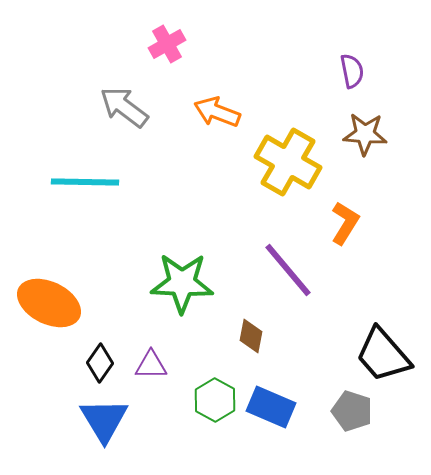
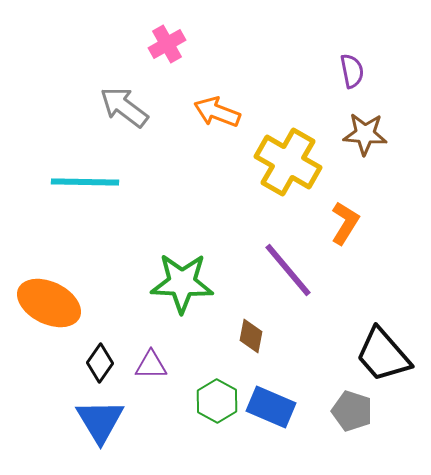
green hexagon: moved 2 px right, 1 px down
blue triangle: moved 4 px left, 1 px down
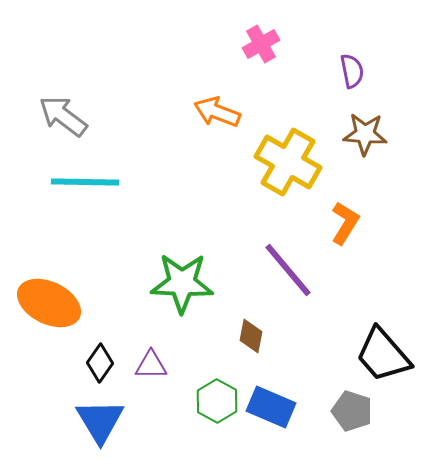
pink cross: moved 94 px right
gray arrow: moved 61 px left, 9 px down
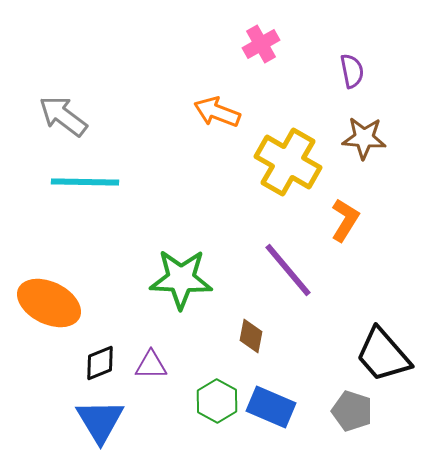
brown star: moved 1 px left, 4 px down
orange L-shape: moved 3 px up
green star: moved 1 px left, 4 px up
black diamond: rotated 33 degrees clockwise
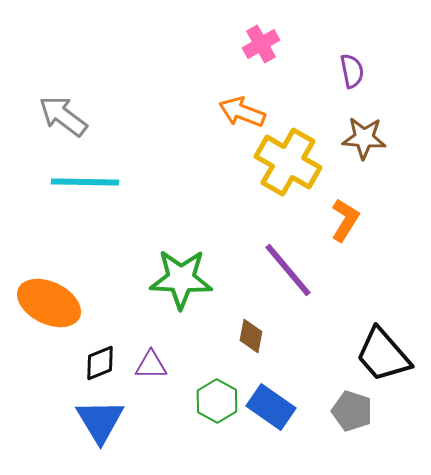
orange arrow: moved 25 px right
blue rectangle: rotated 12 degrees clockwise
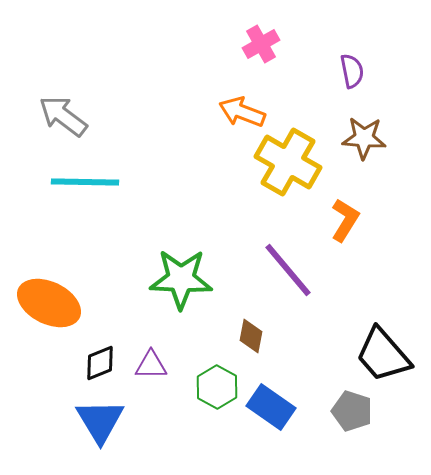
green hexagon: moved 14 px up
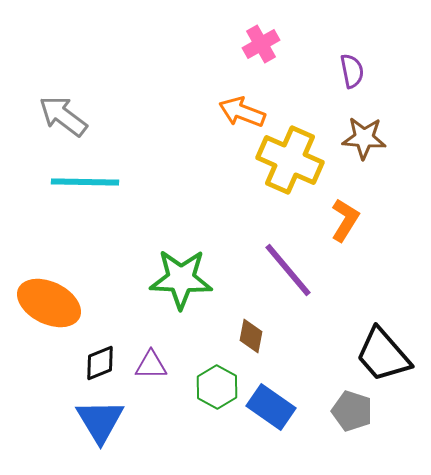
yellow cross: moved 2 px right, 2 px up; rotated 6 degrees counterclockwise
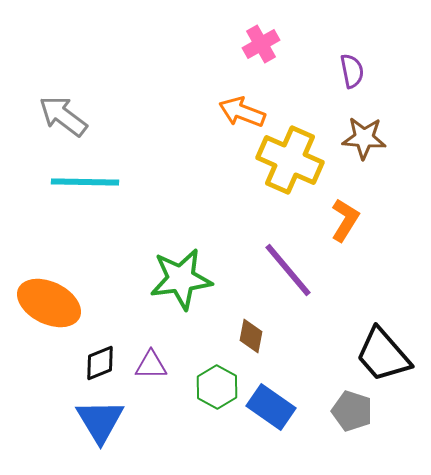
green star: rotated 10 degrees counterclockwise
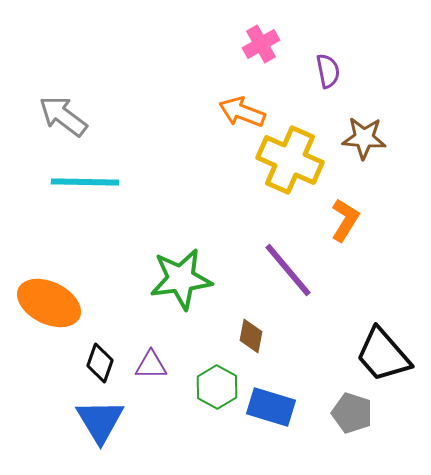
purple semicircle: moved 24 px left
black diamond: rotated 48 degrees counterclockwise
blue rectangle: rotated 18 degrees counterclockwise
gray pentagon: moved 2 px down
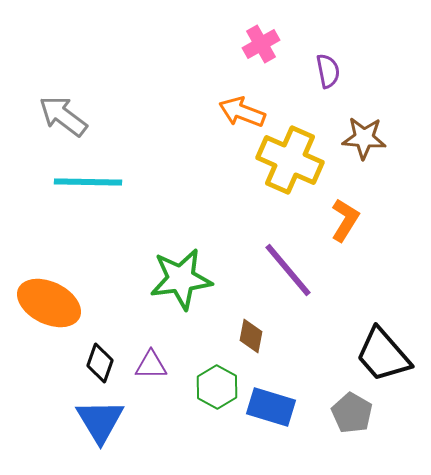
cyan line: moved 3 px right
gray pentagon: rotated 12 degrees clockwise
